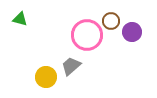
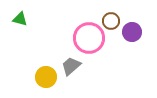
pink circle: moved 2 px right, 3 px down
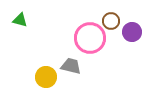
green triangle: moved 1 px down
pink circle: moved 1 px right
gray trapezoid: rotated 55 degrees clockwise
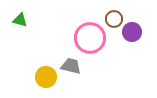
brown circle: moved 3 px right, 2 px up
